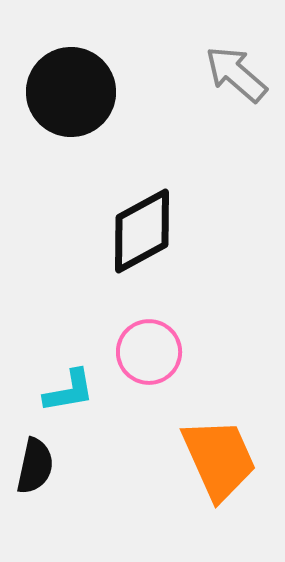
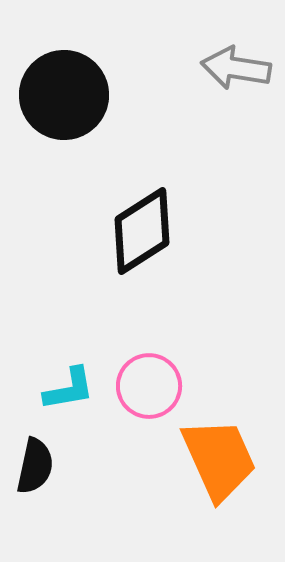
gray arrow: moved 6 px up; rotated 32 degrees counterclockwise
black circle: moved 7 px left, 3 px down
black diamond: rotated 4 degrees counterclockwise
pink circle: moved 34 px down
cyan L-shape: moved 2 px up
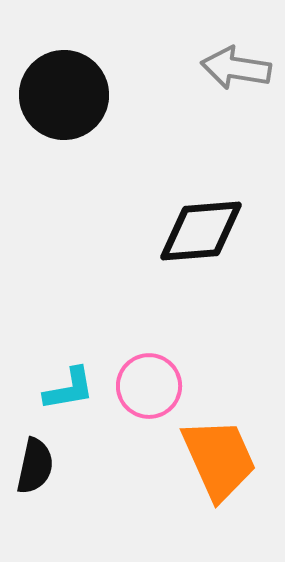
black diamond: moved 59 px right; rotated 28 degrees clockwise
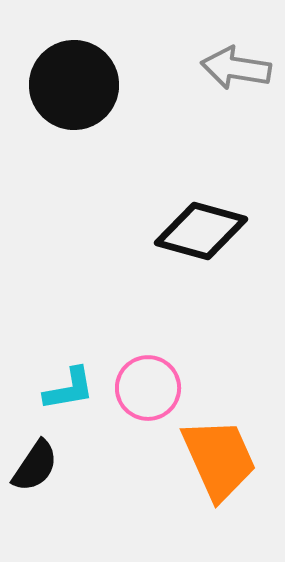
black circle: moved 10 px right, 10 px up
black diamond: rotated 20 degrees clockwise
pink circle: moved 1 px left, 2 px down
black semicircle: rotated 22 degrees clockwise
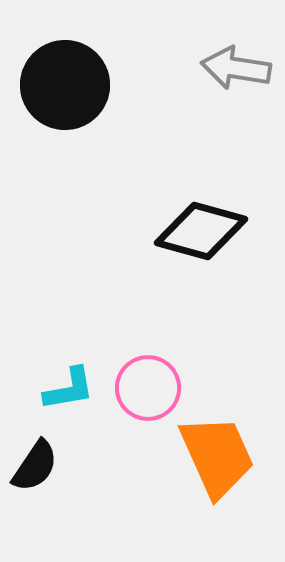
black circle: moved 9 px left
orange trapezoid: moved 2 px left, 3 px up
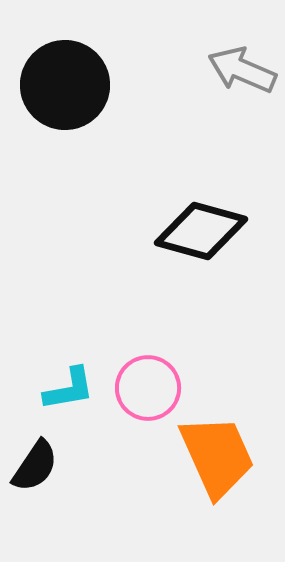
gray arrow: moved 6 px right, 2 px down; rotated 14 degrees clockwise
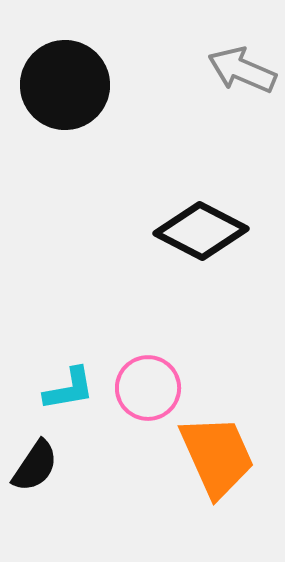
black diamond: rotated 12 degrees clockwise
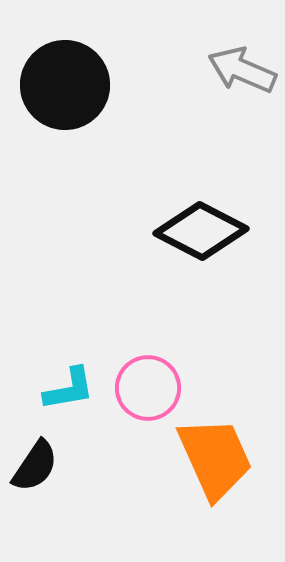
orange trapezoid: moved 2 px left, 2 px down
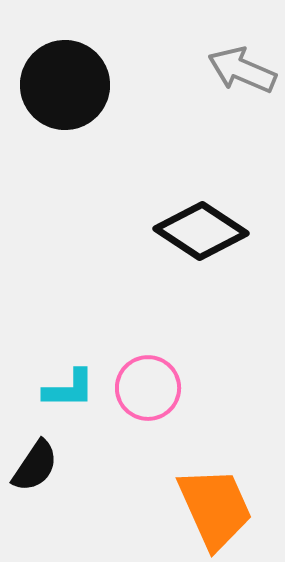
black diamond: rotated 6 degrees clockwise
cyan L-shape: rotated 10 degrees clockwise
orange trapezoid: moved 50 px down
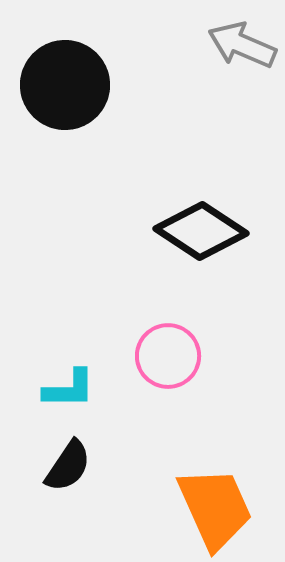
gray arrow: moved 25 px up
pink circle: moved 20 px right, 32 px up
black semicircle: moved 33 px right
